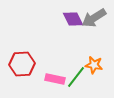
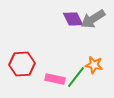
gray arrow: moved 1 px left, 1 px down
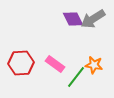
red hexagon: moved 1 px left, 1 px up
pink rectangle: moved 15 px up; rotated 24 degrees clockwise
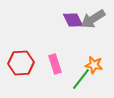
purple diamond: moved 1 px down
pink rectangle: rotated 36 degrees clockwise
green line: moved 5 px right, 2 px down
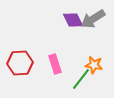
red hexagon: moved 1 px left
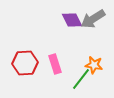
purple diamond: moved 1 px left
red hexagon: moved 5 px right
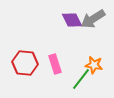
red hexagon: rotated 10 degrees clockwise
